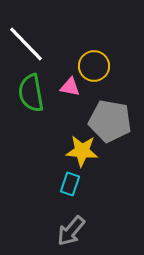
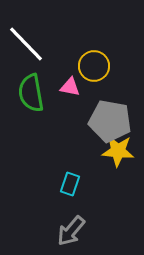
yellow star: moved 36 px right
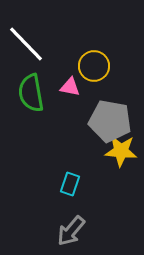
yellow star: moved 3 px right
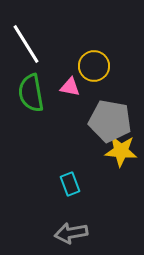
white line: rotated 12 degrees clockwise
cyan rectangle: rotated 40 degrees counterclockwise
gray arrow: moved 2 px down; rotated 40 degrees clockwise
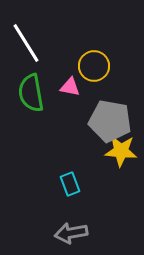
white line: moved 1 px up
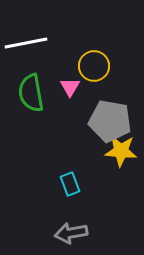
white line: rotated 69 degrees counterclockwise
pink triangle: rotated 50 degrees clockwise
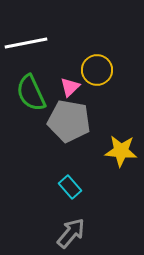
yellow circle: moved 3 px right, 4 px down
pink triangle: rotated 15 degrees clockwise
green semicircle: rotated 15 degrees counterclockwise
gray pentagon: moved 41 px left
cyan rectangle: moved 3 px down; rotated 20 degrees counterclockwise
gray arrow: rotated 140 degrees clockwise
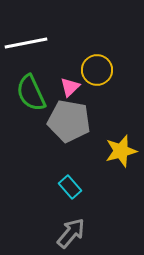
yellow star: rotated 20 degrees counterclockwise
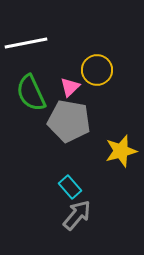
gray arrow: moved 6 px right, 18 px up
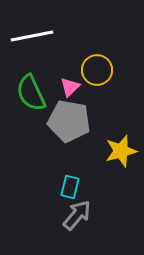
white line: moved 6 px right, 7 px up
cyan rectangle: rotated 55 degrees clockwise
